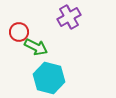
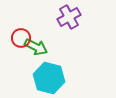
red circle: moved 2 px right, 6 px down
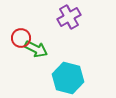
green arrow: moved 2 px down
cyan hexagon: moved 19 px right
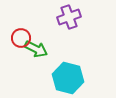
purple cross: rotated 10 degrees clockwise
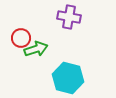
purple cross: rotated 30 degrees clockwise
green arrow: rotated 45 degrees counterclockwise
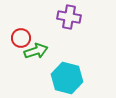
green arrow: moved 2 px down
cyan hexagon: moved 1 px left
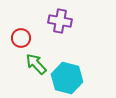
purple cross: moved 9 px left, 4 px down
green arrow: moved 13 px down; rotated 115 degrees counterclockwise
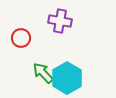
green arrow: moved 7 px right, 9 px down
cyan hexagon: rotated 16 degrees clockwise
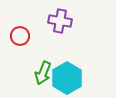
red circle: moved 1 px left, 2 px up
green arrow: rotated 115 degrees counterclockwise
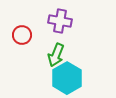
red circle: moved 2 px right, 1 px up
green arrow: moved 13 px right, 18 px up
